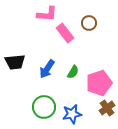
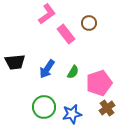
pink L-shape: rotated 40 degrees counterclockwise
pink rectangle: moved 1 px right, 1 px down
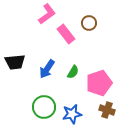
brown cross: moved 2 px down; rotated 35 degrees counterclockwise
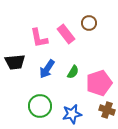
pink L-shape: moved 8 px left, 24 px down; rotated 115 degrees clockwise
green circle: moved 4 px left, 1 px up
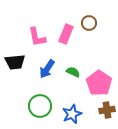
pink rectangle: rotated 60 degrees clockwise
pink L-shape: moved 2 px left, 1 px up
green semicircle: rotated 96 degrees counterclockwise
pink pentagon: rotated 20 degrees counterclockwise
brown cross: rotated 28 degrees counterclockwise
blue star: rotated 12 degrees counterclockwise
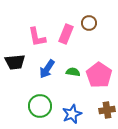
green semicircle: rotated 16 degrees counterclockwise
pink pentagon: moved 8 px up
